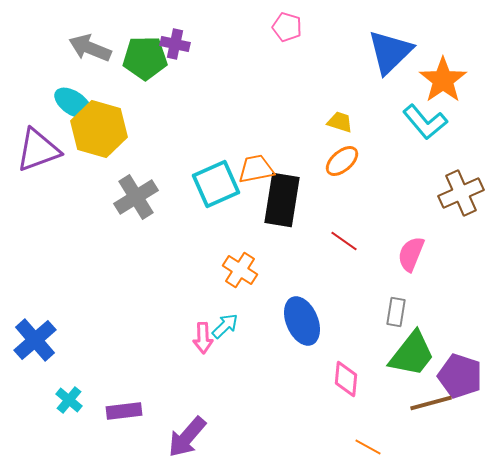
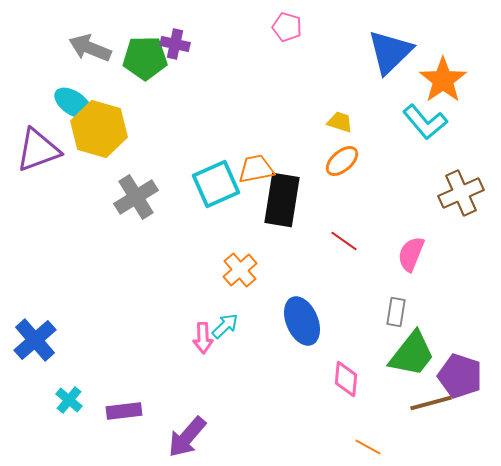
orange cross: rotated 16 degrees clockwise
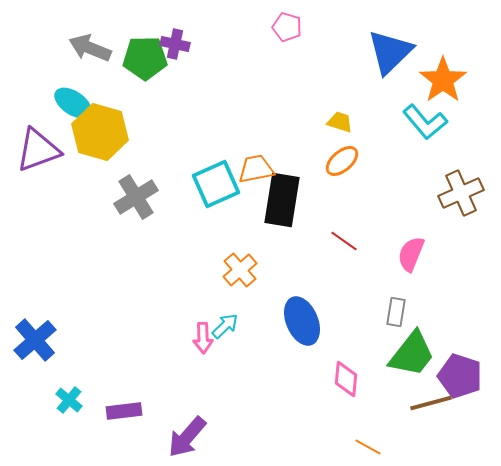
yellow hexagon: moved 1 px right, 3 px down
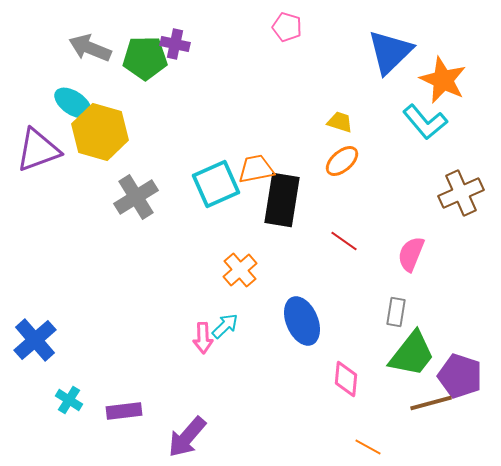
orange star: rotated 12 degrees counterclockwise
cyan cross: rotated 8 degrees counterclockwise
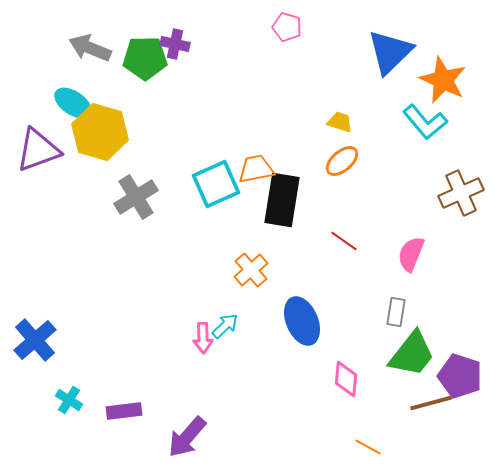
orange cross: moved 11 px right
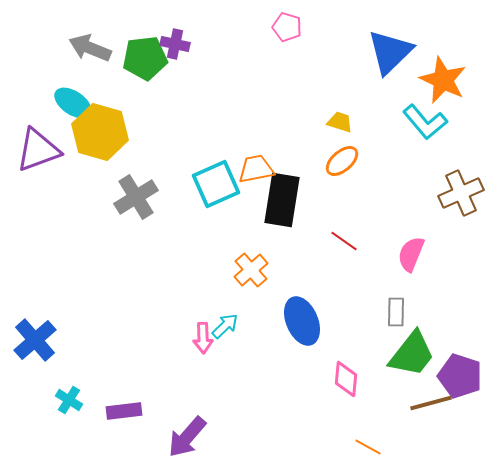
green pentagon: rotated 6 degrees counterclockwise
gray rectangle: rotated 8 degrees counterclockwise
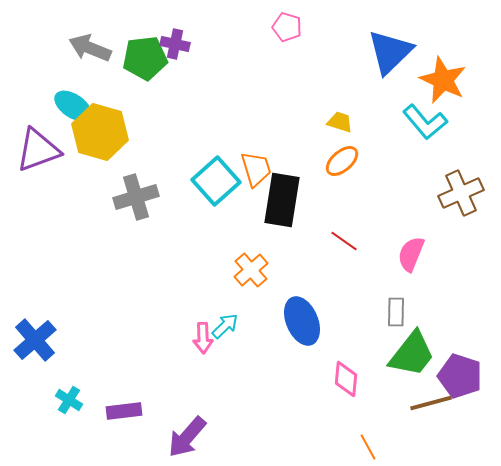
cyan ellipse: moved 3 px down
orange trapezoid: rotated 84 degrees clockwise
cyan square: moved 3 px up; rotated 18 degrees counterclockwise
gray cross: rotated 15 degrees clockwise
orange line: rotated 32 degrees clockwise
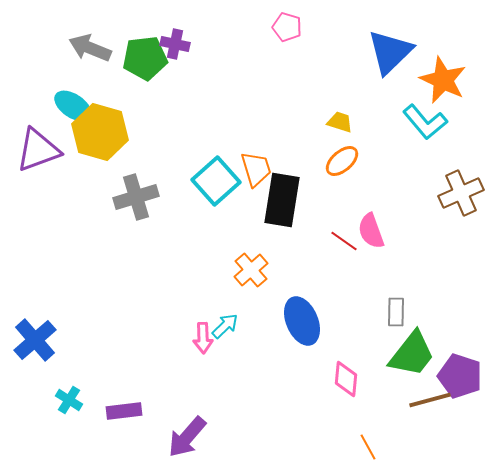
pink semicircle: moved 40 px left, 23 px up; rotated 42 degrees counterclockwise
brown line: moved 1 px left, 3 px up
